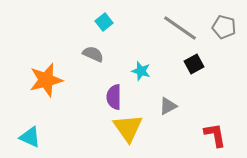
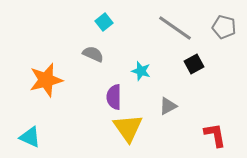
gray line: moved 5 px left
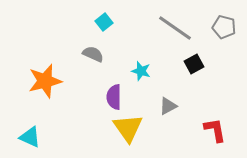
orange star: moved 1 px left, 1 px down
red L-shape: moved 5 px up
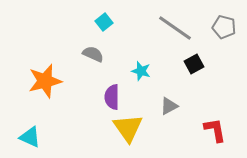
purple semicircle: moved 2 px left
gray triangle: moved 1 px right
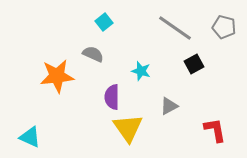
orange star: moved 12 px right, 5 px up; rotated 8 degrees clockwise
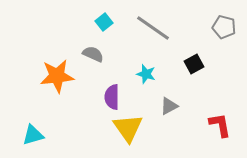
gray line: moved 22 px left
cyan star: moved 5 px right, 3 px down
red L-shape: moved 5 px right, 5 px up
cyan triangle: moved 3 px right, 2 px up; rotated 40 degrees counterclockwise
